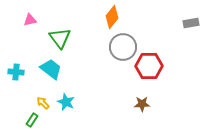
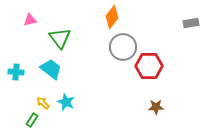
brown star: moved 14 px right, 3 px down
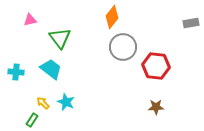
red hexagon: moved 7 px right; rotated 8 degrees clockwise
